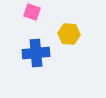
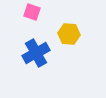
blue cross: rotated 24 degrees counterclockwise
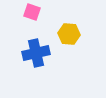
blue cross: rotated 16 degrees clockwise
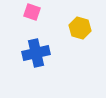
yellow hexagon: moved 11 px right, 6 px up; rotated 10 degrees clockwise
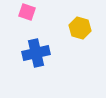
pink square: moved 5 px left
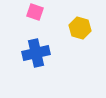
pink square: moved 8 px right
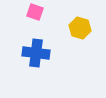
blue cross: rotated 20 degrees clockwise
